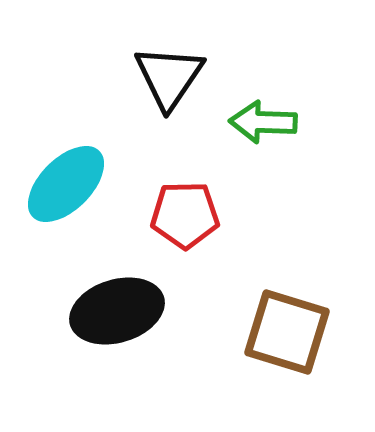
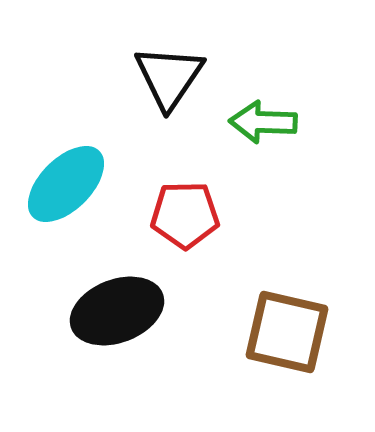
black ellipse: rotated 4 degrees counterclockwise
brown square: rotated 4 degrees counterclockwise
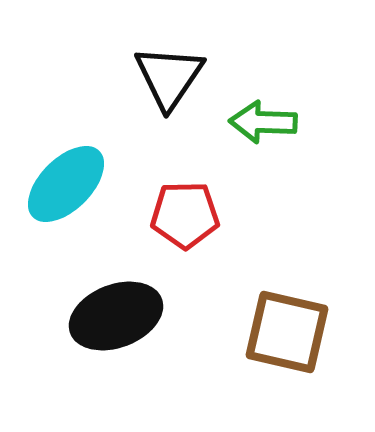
black ellipse: moved 1 px left, 5 px down
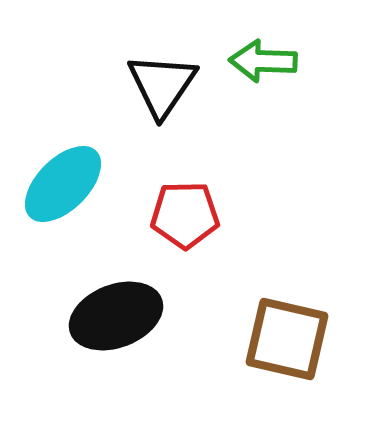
black triangle: moved 7 px left, 8 px down
green arrow: moved 61 px up
cyan ellipse: moved 3 px left
brown square: moved 7 px down
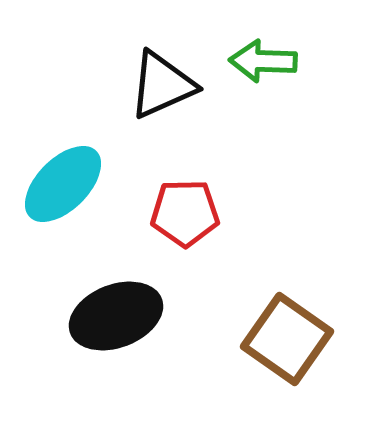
black triangle: rotated 32 degrees clockwise
red pentagon: moved 2 px up
brown square: rotated 22 degrees clockwise
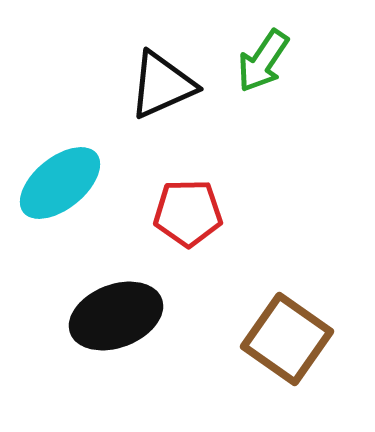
green arrow: rotated 58 degrees counterclockwise
cyan ellipse: moved 3 px left, 1 px up; rotated 6 degrees clockwise
red pentagon: moved 3 px right
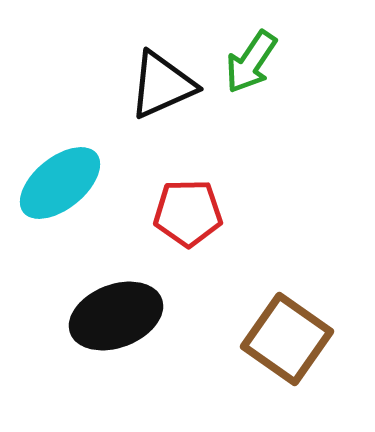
green arrow: moved 12 px left, 1 px down
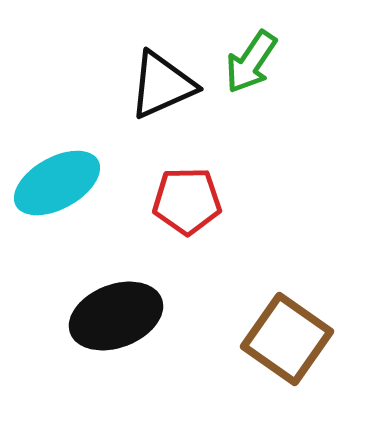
cyan ellipse: moved 3 px left; rotated 10 degrees clockwise
red pentagon: moved 1 px left, 12 px up
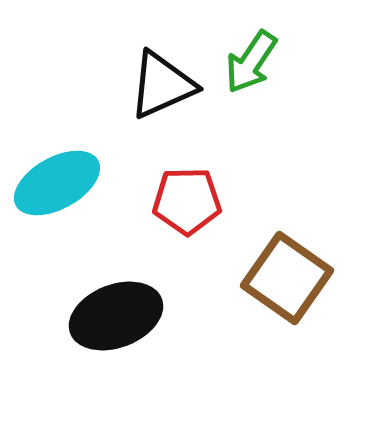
brown square: moved 61 px up
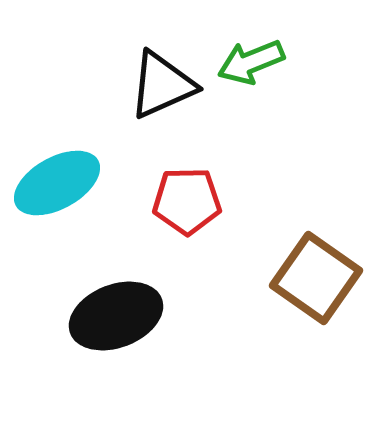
green arrow: rotated 34 degrees clockwise
brown square: moved 29 px right
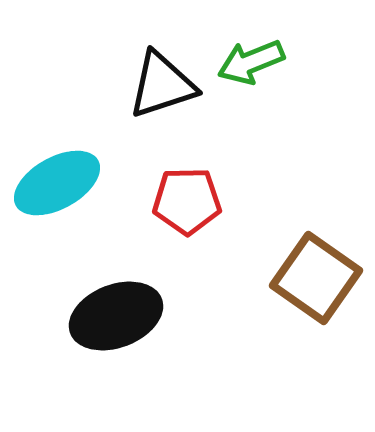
black triangle: rotated 6 degrees clockwise
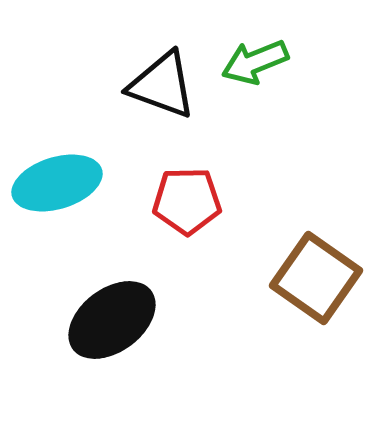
green arrow: moved 4 px right
black triangle: rotated 38 degrees clockwise
cyan ellipse: rotated 12 degrees clockwise
black ellipse: moved 4 px left, 4 px down; rotated 16 degrees counterclockwise
